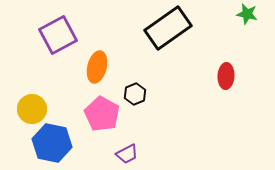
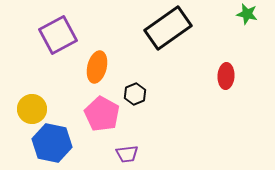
purple trapezoid: rotated 20 degrees clockwise
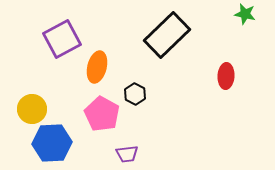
green star: moved 2 px left
black rectangle: moved 1 px left, 7 px down; rotated 9 degrees counterclockwise
purple square: moved 4 px right, 4 px down
black hexagon: rotated 10 degrees counterclockwise
blue hexagon: rotated 15 degrees counterclockwise
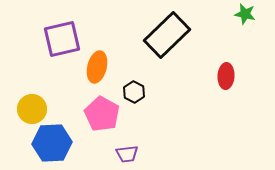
purple square: rotated 15 degrees clockwise
black hexagon: moved 1 px left, 2 px up
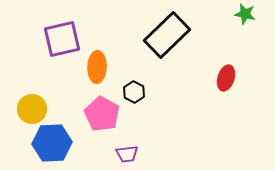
orange ellipse: rotated 12 degrees counterclockwise
red ellipse: moved 2 px down; rotated 15 degrees clockwise
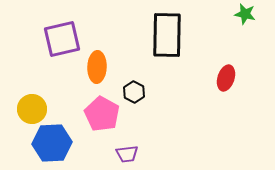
black rectangle: rotated 45 degrees counterclockwise
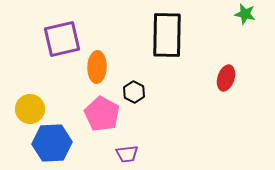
yellow circle: moved 2 px left
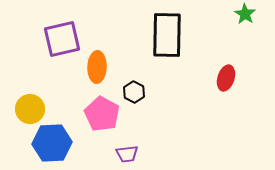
green star: rotated 20 degrees clockwise
